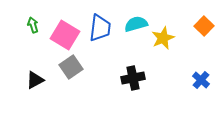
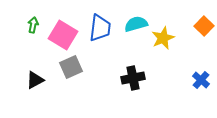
green arrow: rotated 28 degrees clockwise
pink square: moved 2 px left
gray square: rotated 10 degrees clockwise
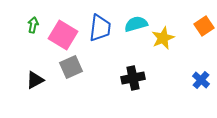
orange square: rotated 12 degrees clockwise
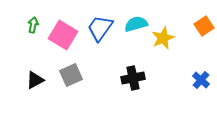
blue trapezoid: rotated 152 degrees counterclockwise
gray square: moved 8 px down
